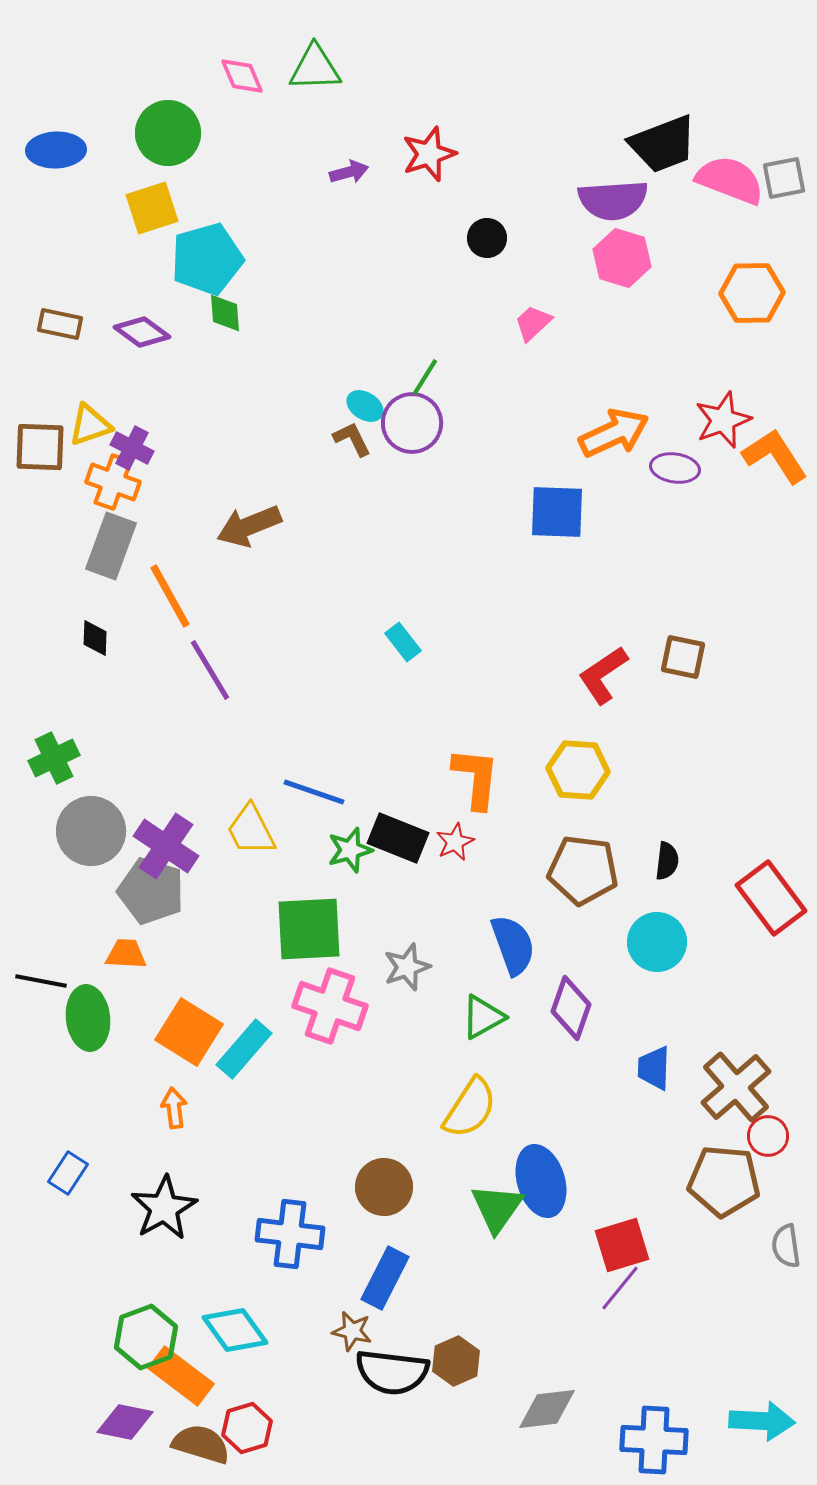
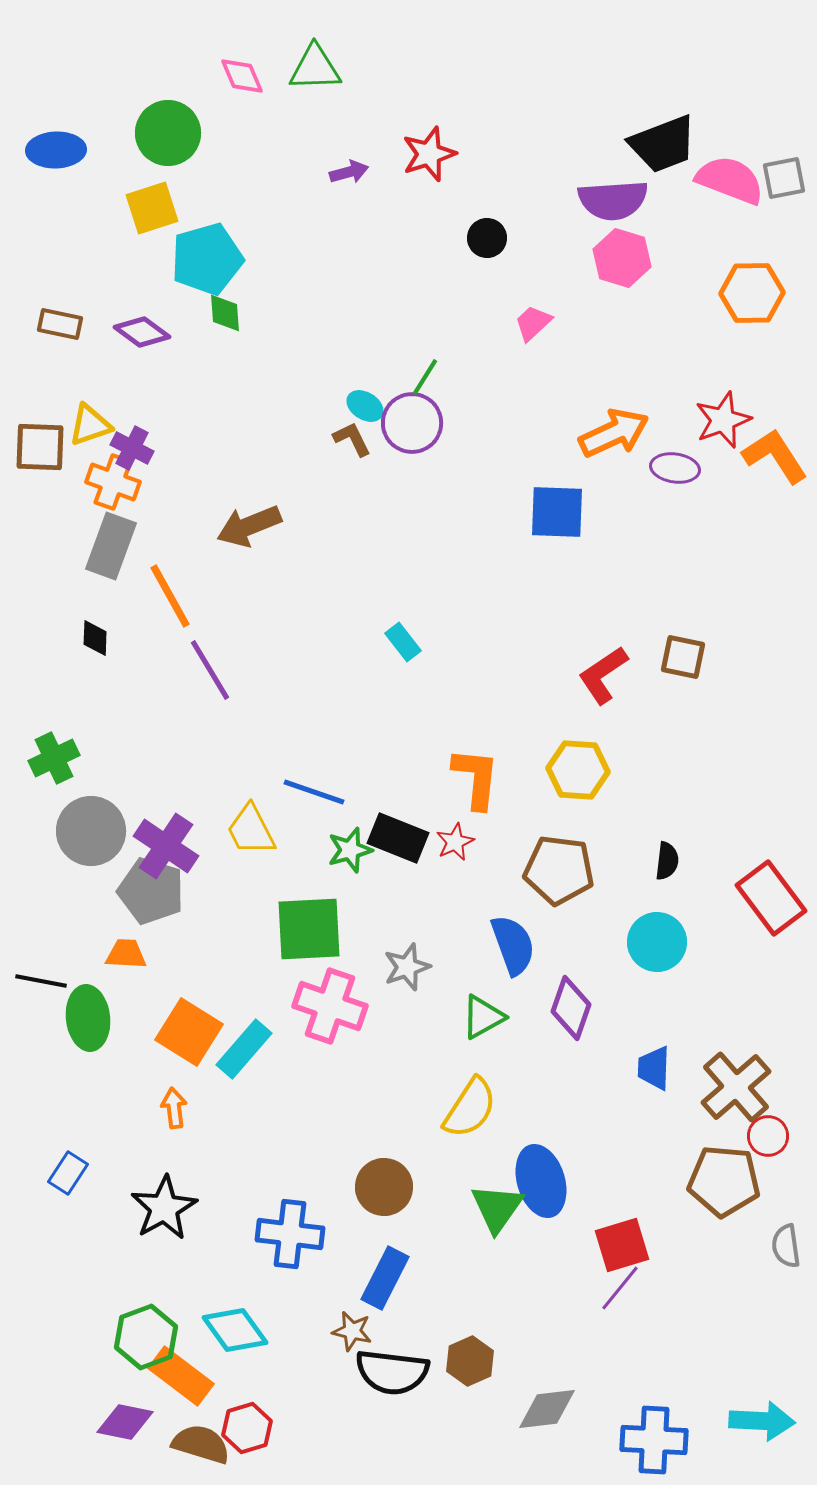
brown pentagon at (583, 870): moved 24 px left
brown hexagon at (456, 1361): moved 14 px right
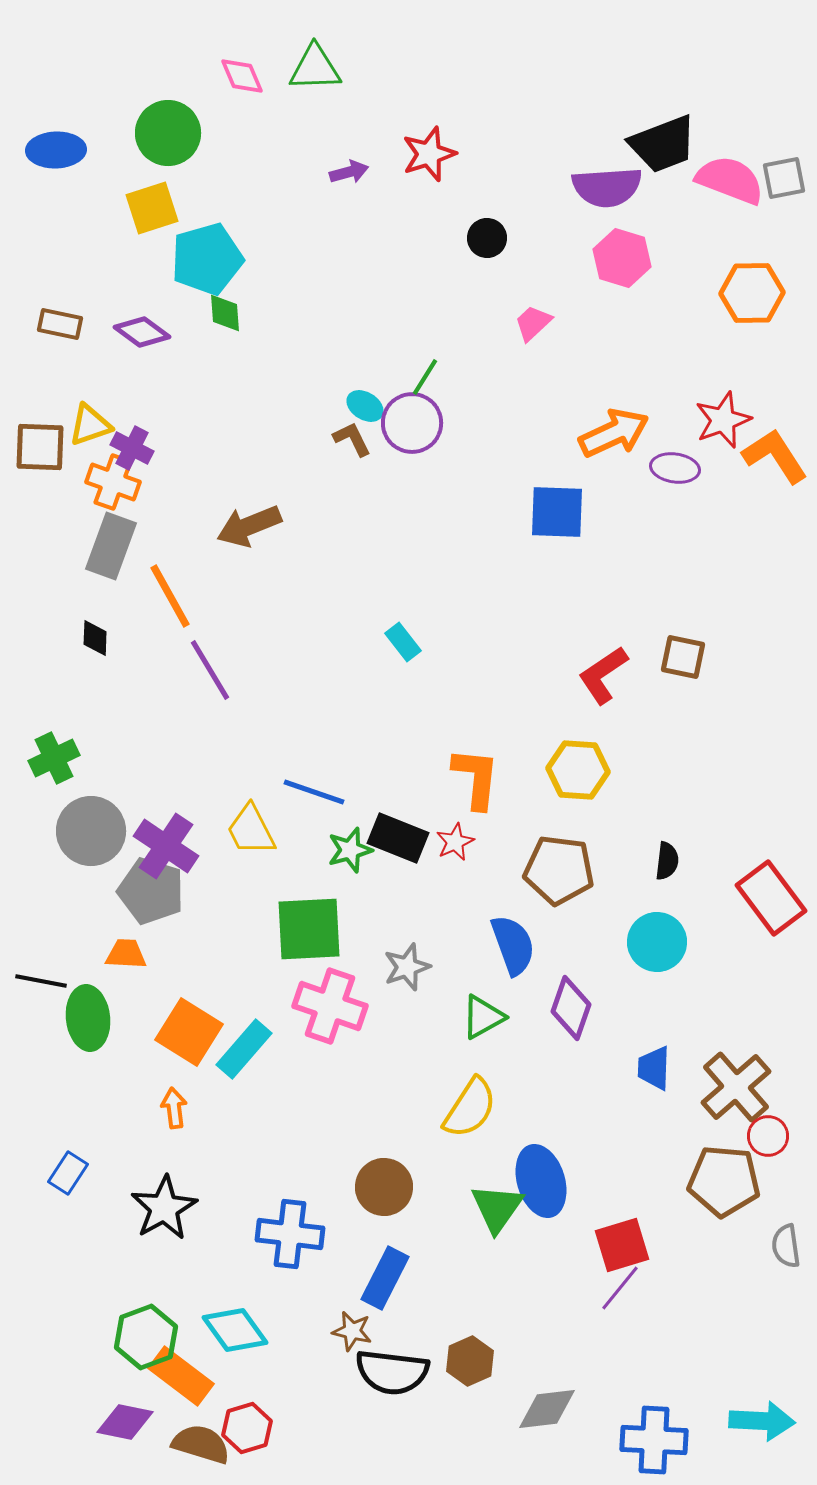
purple semicircle at (613, 200): moved 6 px left, 13 px up
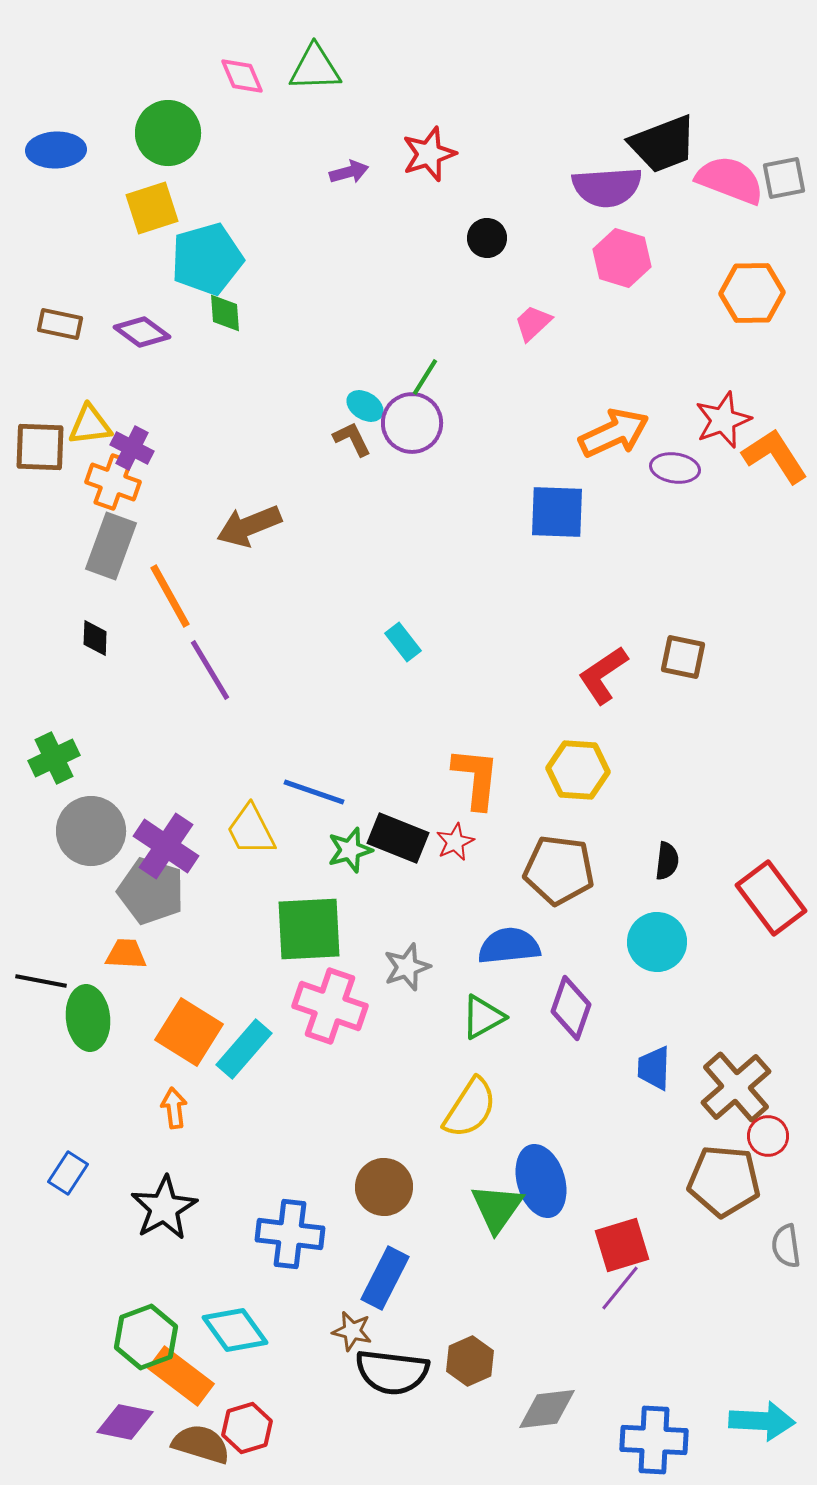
yellow triangle at (90, 425): rotated 12 degrees clockwise
blue semicircle at (513, 945): moved 4 px left, 1 px down; rotated 76 degrees counterclockwise
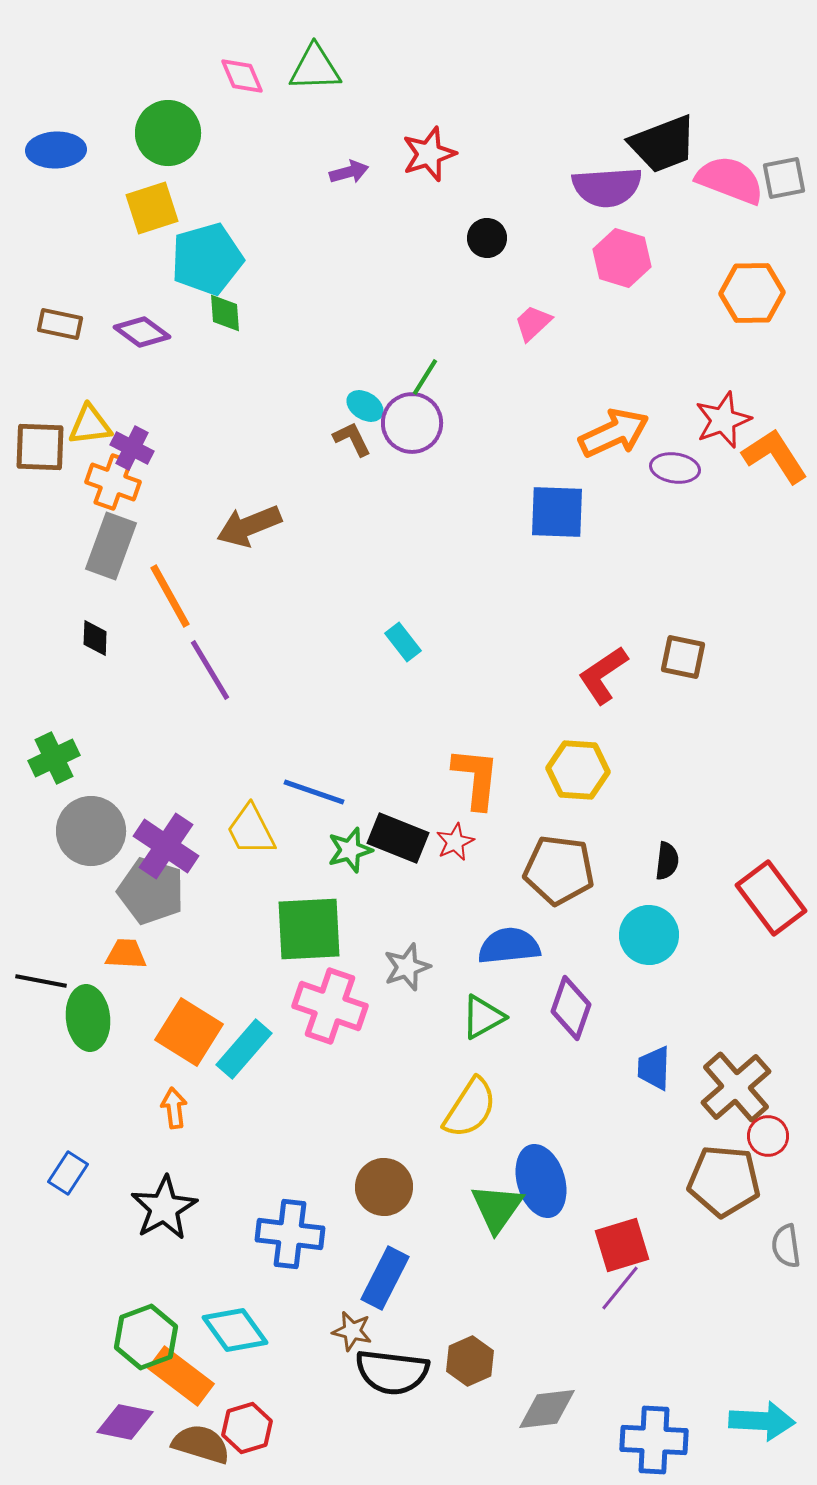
cyan circle at (657, 942): moved 8 px left, 7 px up
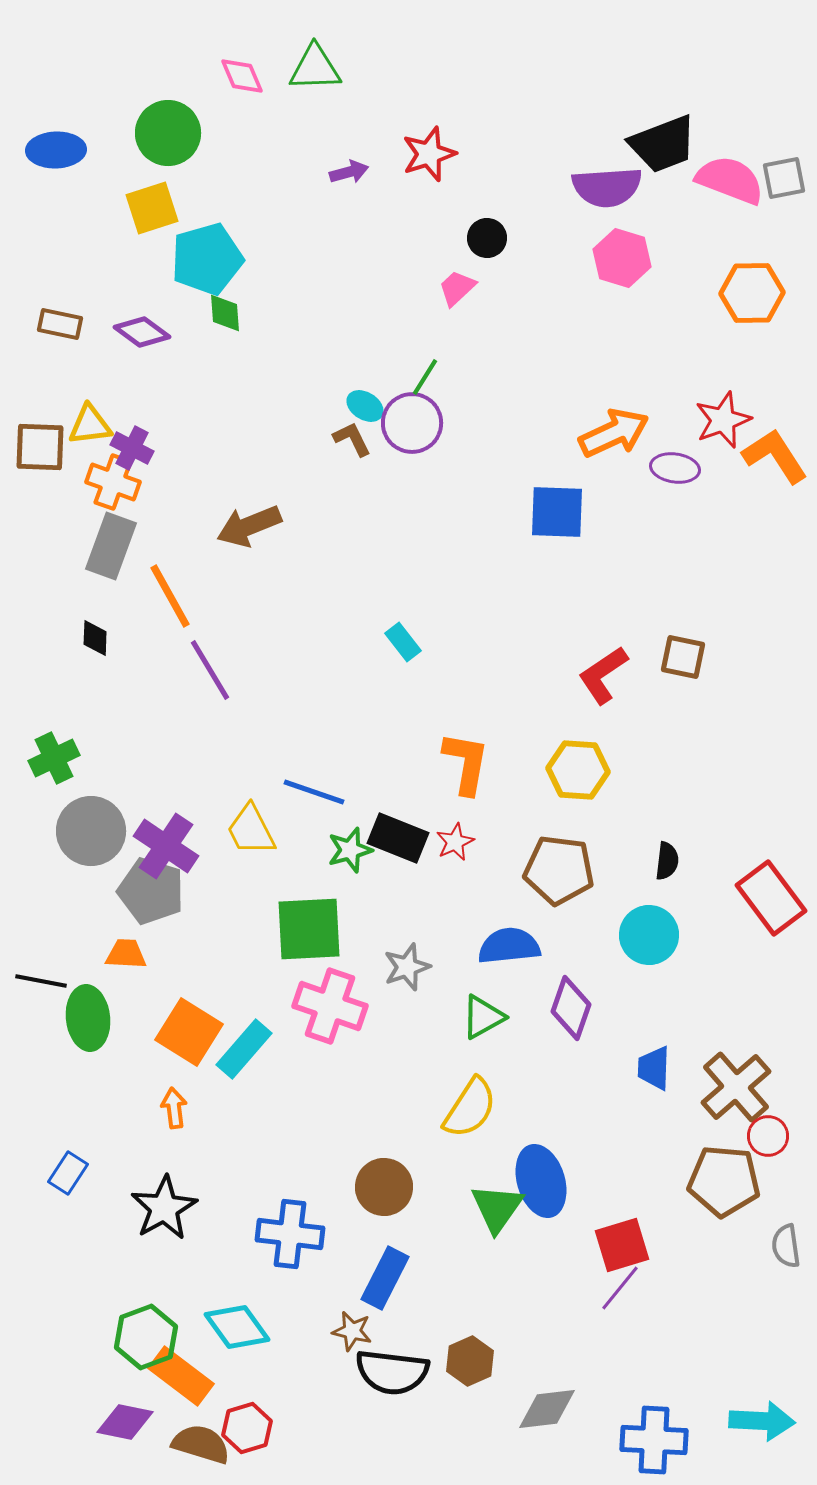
pink trapezoid at (533, 323): moved 76 px left, 35 px up
orange L-shape at (476, 778): moved 10 px left, 15 px up; rotated 4 degrees clockwise
cyan diamond at (235, 1330): moved 2 px right, 3 px up
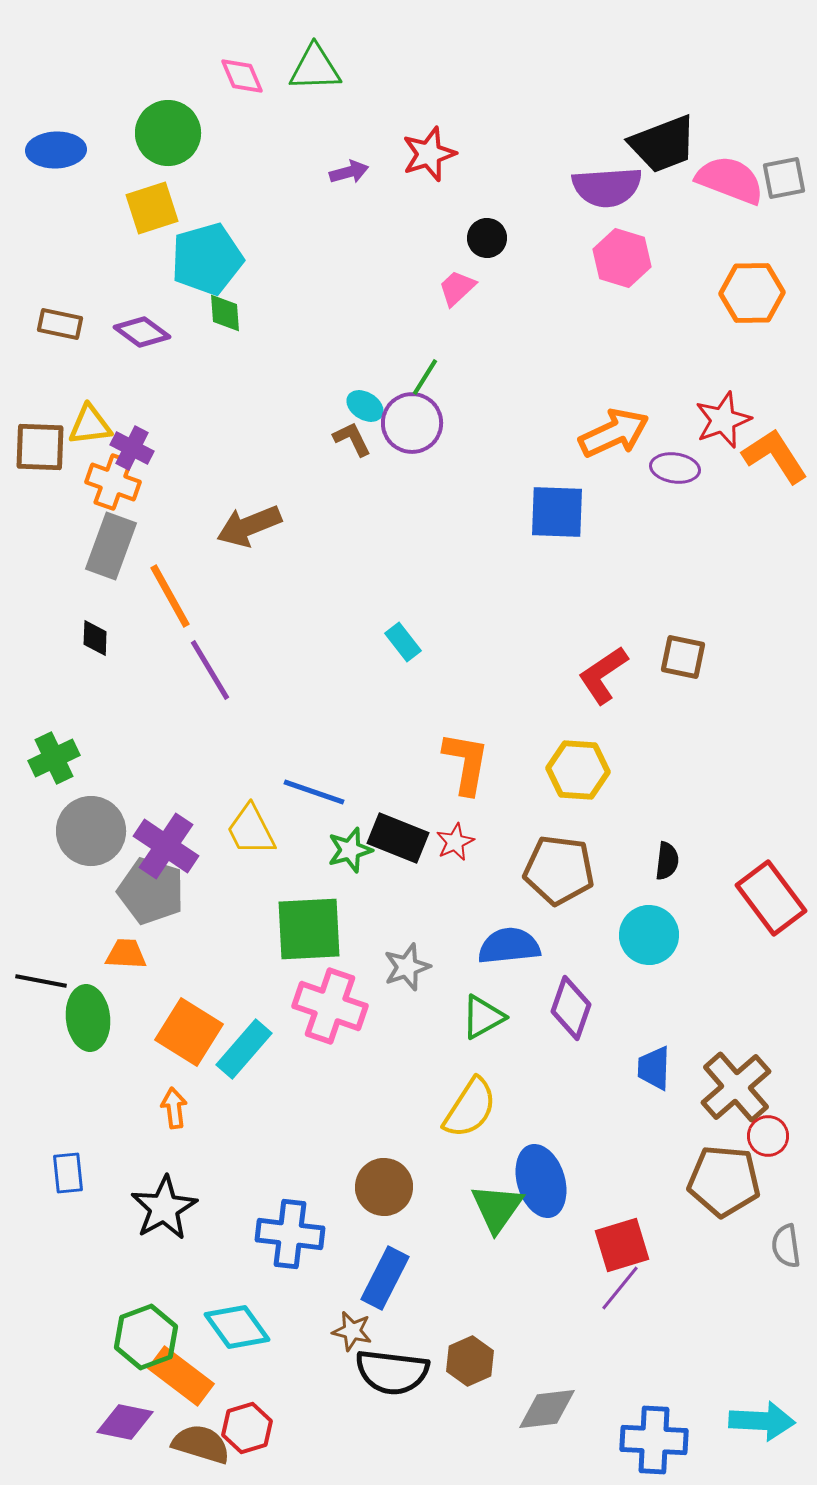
blue rectangle at (68, 1173): rotated 39 degrees counterclockwise
